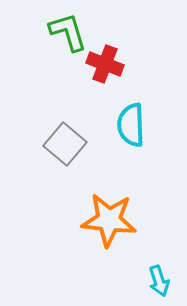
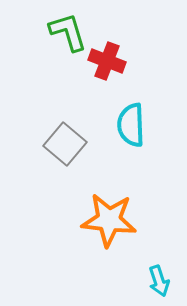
red cross: moved 2 px right, 3 px up
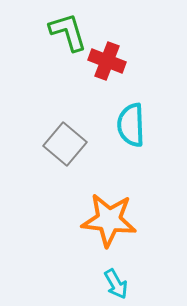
cyan arrow: moved 43 px left, 3 px down; rotated 12 degrees counterclockwise
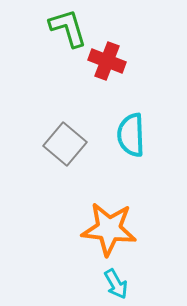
green L-shape: moved 4 px up
cyan semicircle: moved 10 px down
orange star: moved 9 px down
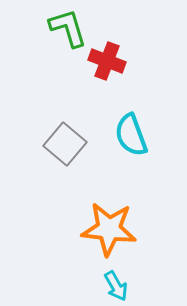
cyan semicircle: rotated 18 degrees counterclockwise
cyan arrow: moved 2 px down
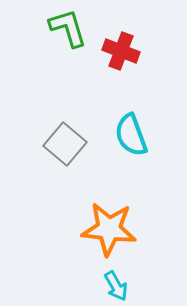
red cross: moved 14 px right, 10 px up
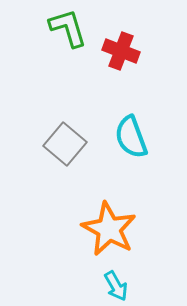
cyan semicircle: moved 2 px down
orange star: rotated 22 degrees clockwise
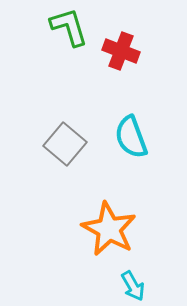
green L-shape: moved 1 px right, 1 px up
cyan arrow: moved 17 px right
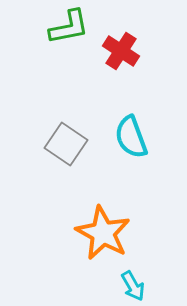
green L-shape: rotated 96 degrees clockwise
red cross: rotated 12 degrees clockwise
gray square: moved 1 px right; rotated 6 degrees counterclockwise
orange star: moved 6 px left, 4 px down
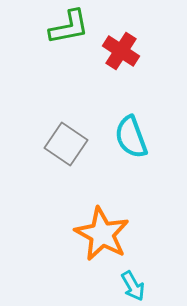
orange star: moved 1 px left, 1 px down
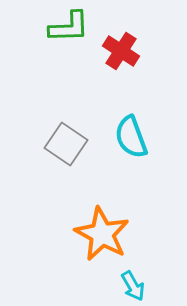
green L-shape: rotated 9 degrees clockwise
